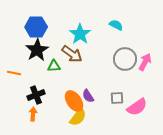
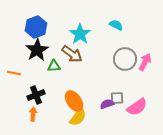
blue hexagon: rotated 20 degrees counterclockwise
purple semicircle: moved 19 px right, 8 px down; rotated 104 degrees clockwise
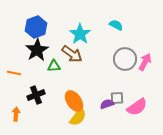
orange arrow: moved 17 px left
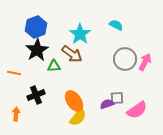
pink semicircle: moved 3 px down
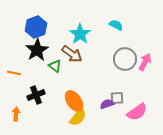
green triangle: moved 1 px right; rotated 40 degrees clockwise
pink semicircle: moved 2 px down
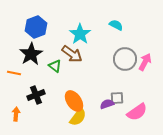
black star: moved 6 px left, 4 px down
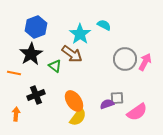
cyan semicircle: moved 12 px left
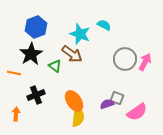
cyan star: rotated 15 degrees counterclockwise
gray square: rotated 24 degrees clockwise
yellow semicircle: rotated 30 degrees counterclockwise
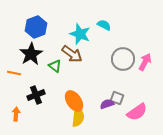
gray circle: moved 2 px left
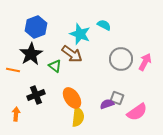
gray circle: moved 2 px left
orange line: moved 1 px left, 3 px up
orange ellipse: moved 2 px left, 3 px up
